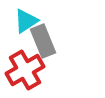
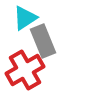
cyan triangle: moved 1 px left, 3 px up
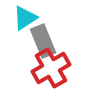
red cross: moved 26 px right, 2 px up
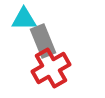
cyan triangle: moved 1 px left, 1 px down; rotated 32 degrees clockwise
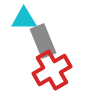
red cross: moved 1 px right, 2 px down
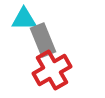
gray rectangle: moved 1 px up
